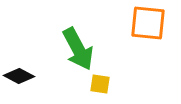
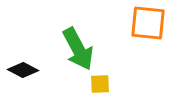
black diamond: moved 4 px right, 6 px up
yellow square: rotated 10 degrees counterclockwise
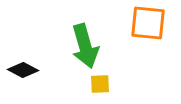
green arrow: moved 7 px right, 3 px up; rotated 12 degrees clockwise
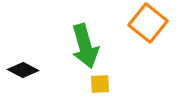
orange square: rotated 33 degrees clockwise
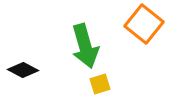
orange square: moved 4 px left, 1 px down
yellow square: rotated 15 degrees counterclockwise
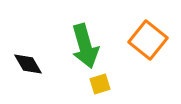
orange square: moved 4 px right, 16 px down
black diamond: moved 5 px right, 6 px up; rotated 32 degrees clockwise
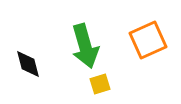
orange square: rotated 27 degrees clockwise
black diamond: rotated 16 degrees clockwise
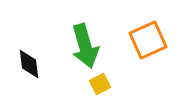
black diamond: moved 1 px right; rotated 8 degrees clockwise
yellow square: rotated 10 degrees counterclockwise
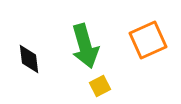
black diamond: moved 5 px up
yellow square: moved 2 px down
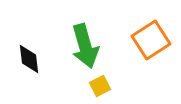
orange square: moved 3 px right; rotated 9 degrees counterclockwise
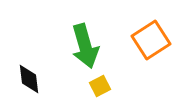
black diamond: moved 20 px down
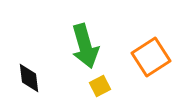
orange square: moved 17 px down
black diamond: moved 1 px up
